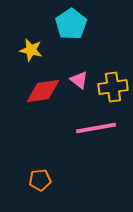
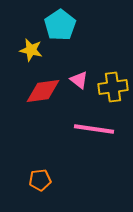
cyan pentagon: moved 11 px left, 1 px down
pink line: moved 2 px left, 1 px down; rotated 18 degrees clockwise
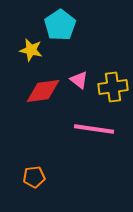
orange pentagon: moved 6 px left, 3 px up
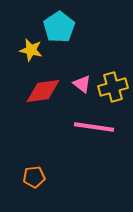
cyan pentagon: moved 1 px left, 2 px down
pink triangle: moved 3 px right, 4 px down
yellow cross: rotated 8 degrees counterclockwise
pink line: moved 2 px up
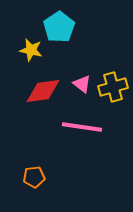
pink line: moved 12 px left
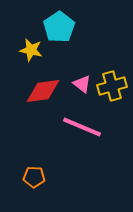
yellow cross: moved 1 px left, 1 px up
pink line: rotated 15 degrees clockwise
orange pentagon: rotated 10 degrees clockwise
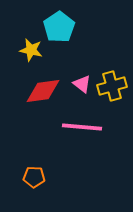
pink line: rotated 18 degrees counterclockwise
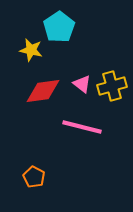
pink line: rotated 9 degrees clockwise
orange pentagon: rotated 25 degrees clockwise
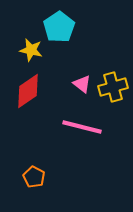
yellow cross: moved 1 px right, 1 px down
red diamond: moved 15 px left; rotated 27 degrees counterclockwise
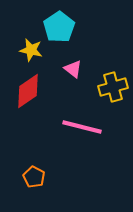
pink triangle: moved 9 px left, 15 px up
